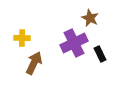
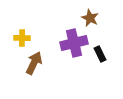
purple cross: rotated 12 degrees clockwise
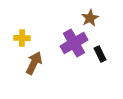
brown star: rotated 18 degrees clockwise
purple cross: rotated 16 degrees counterclockwise
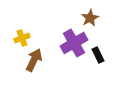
yellow cross: rotated 21 degrees counterclockwise
black rectangle: moved 2 px left, 1 px down
brown arrow: moved 3 px up
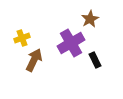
brown star: moved 1 px down
purple cross: moved 3 px left
black rectangle: moved 3 px left, 5 px down
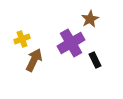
yellow cross: moved 1 px down
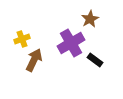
black rectangle: rotated 28 degrees counterclockwise
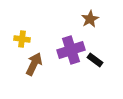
yellow cross: rotated 28 degrees clockwise
purple cross: moved 7 px down; rotated 12 degrees clockwise
brown arrow: moved 4 px down
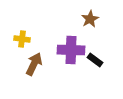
purple cross: rotated 20 degrees clockwise
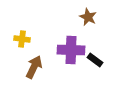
brown star: moved 2 px left, 2 px up; rotated 18 degrees counterclockwise
brown arrow: moved 3 px down
